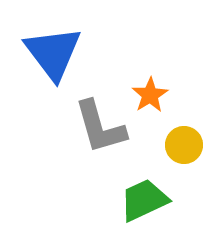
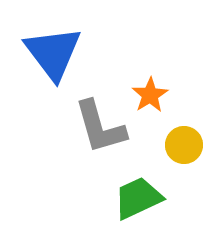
green trapezoid: moved 6 px left, 2 px up
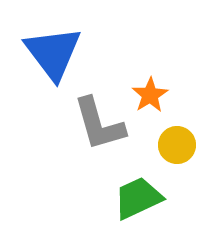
gray L-shape: moved 1 px left, 3 px up
yellow circle: moved 7 px left
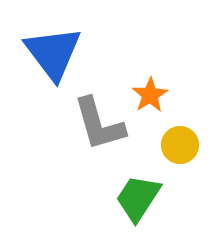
yellow circle: moved 3 px right
green trapezoid: rotated 32 degrees counterclockwise
